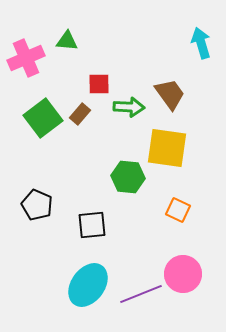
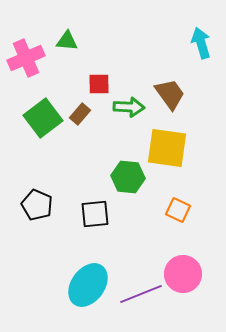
black square: moved 3 px right, 11 px up
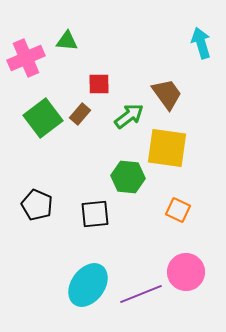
brown trapezoid: moved 3 px left
green arrow: moved 9 px down; rotated 40 degrees counterclockwise
pink circle: moved 3 px right, 2 px up
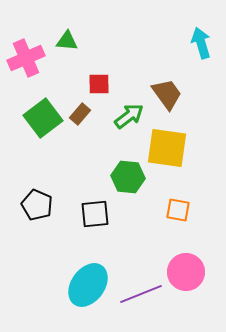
orange square: rotated 15 degrees counterclockwise
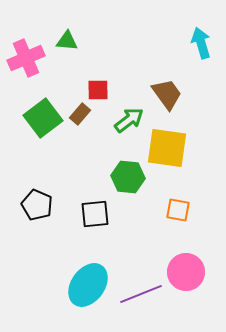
red square: moved 1 px left, 6 px down
green arrow: moved 4 px down
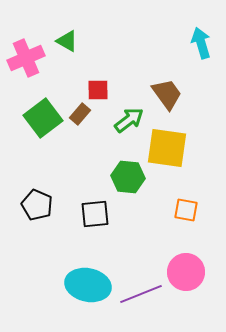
green triangle: rotated 25 degrees clockwise
orange square: moved 8 px right
cyan ellipse: rotated 66 degrees clockwise
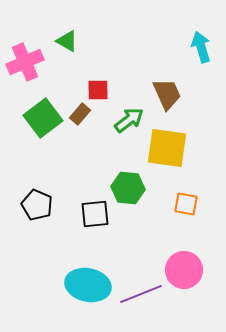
cyan arrow: moved 4 px down
pink cross: moved 1 px left, 4 px down
brown trapezoid: rotated 12 degrees clockwise
green hexagon: moved 11 px down
orange square: moved 6 px up
pink circle: moved 2 px left, 2 px up
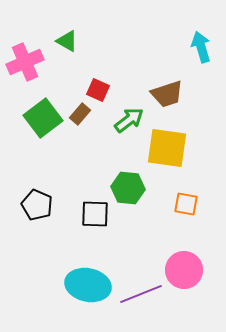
red square: rotated 25 degrees clockwise
brown trapezoid: rotated 96 degrees clockwise
black square: rotated 8 degrees clockwise
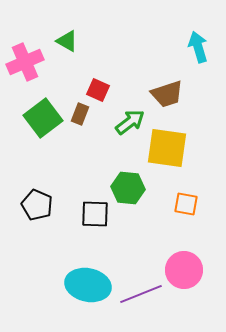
cyan arrow: moved 3 px left
brown rectangle: rotated 20 degrees counterclockwise
green arrow: moved 1 px right, 2 px down
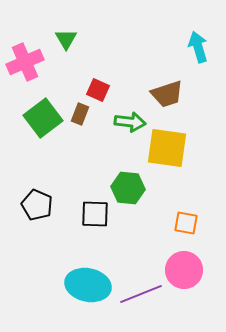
green triangle: moved 1 px left, 2 px up; rotated 30 degrees clockwise
green arrow: rotated 44 degrees clockwise
orange square: moved 19 px down
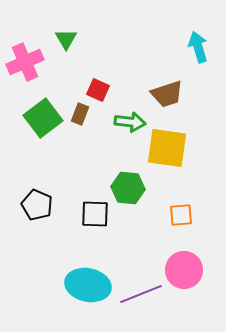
orange square: moved 5 px left, 8 px up; rotated 15 degrees counterclockwise
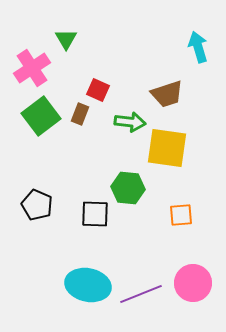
pink cross: moved 7 px right, 6 px down; rotated 9 degrees counterclockwise
green square: moved 2 px left, 2 px up
pink circle: moved 9 px right, 13 px down
